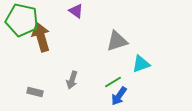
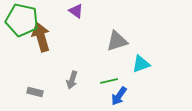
green line: moved 4 px left, 1 px up; rotated 18 degrees clockwise
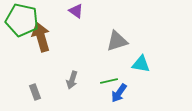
cyan triangle: rotated 30 degrees clockwise
gray rectangle: rotated 56 degrees clockwise
blue arrow: moved 3 px up
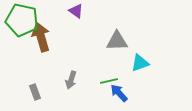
gray triangle: rotated 15 degrees clockwise
cyan triangle: moved 1 px left, 1 px up; rotated 30 degrees counterclockwise
gray arrow: moved 1 px left
blue arrow: rotated 102 degrees clockwise
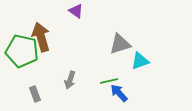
green pentagon: moved 31 px down
gray triangle: moved 3 px right, 3 px down; rotated 15 degrees counterclockwise
cyan triangle: moved 2 px up
gray arrow: moved 1 px left
gray rectangle: moved 2 px down
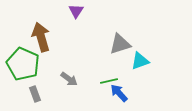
purple triangle: rotated 28 degrees clockwise
green pentagon: moved 1 px right, 13 px down; rotated 12 degrees clockwise
gray arrow: moved 1 px left, 1 px up; rotated 72 degrees counterclockwise
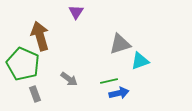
purple triangle: moved 1 px down
brown arrow: moved 1 px left, 1 px up
blue arrow: rotated 120 degrees clockwise
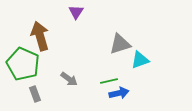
cyan triangle: moved 1 px up
